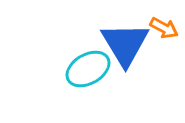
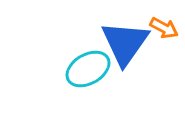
blue triangle: moved 1 px up; rotated 6 degrees clockwise
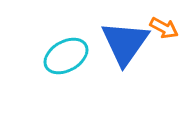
cyan ellipse: moved 22 px left, 13 px up
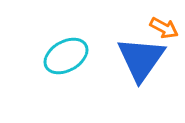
blue triangle: moved 16 px right, 16 px down
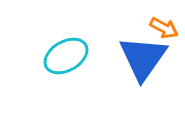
blue triangle: moved 2 px right, 1 px up
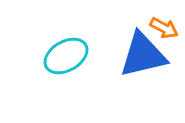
blue triangle: moved 3 px up; rotated 42 degrees clockwise
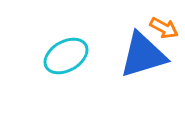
blue triangle: rotated 4 degrees counterclockwise
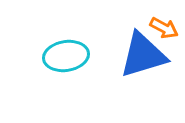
cyan ellipse: rotated 21 degrees clockwise
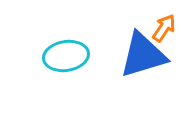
orange arrow: rotated 84 degrees counterclockwise
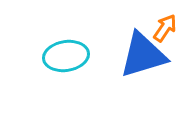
orange arrow: moved 1 px right
